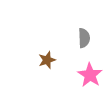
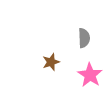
brown star: moved 4 px right, 2 px down
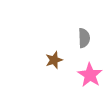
brown star: moved 3 px right, 2 px up
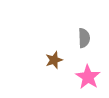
pink star: moved 2 px left, 2 px down
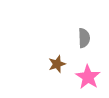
brown star: moved 3 px right, 4 px down
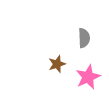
pink star: rotated 15 degrees clockwise
